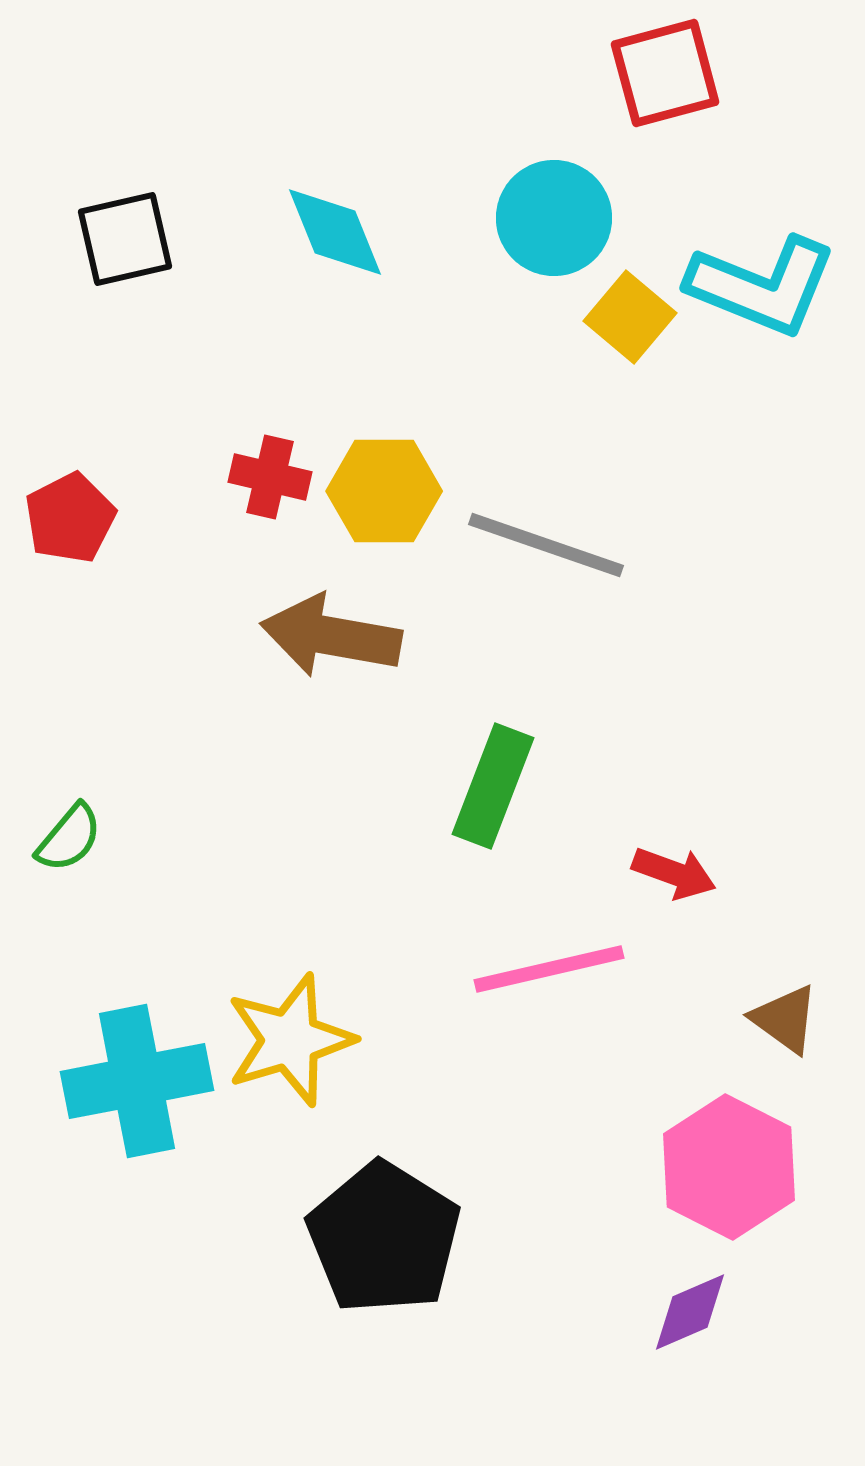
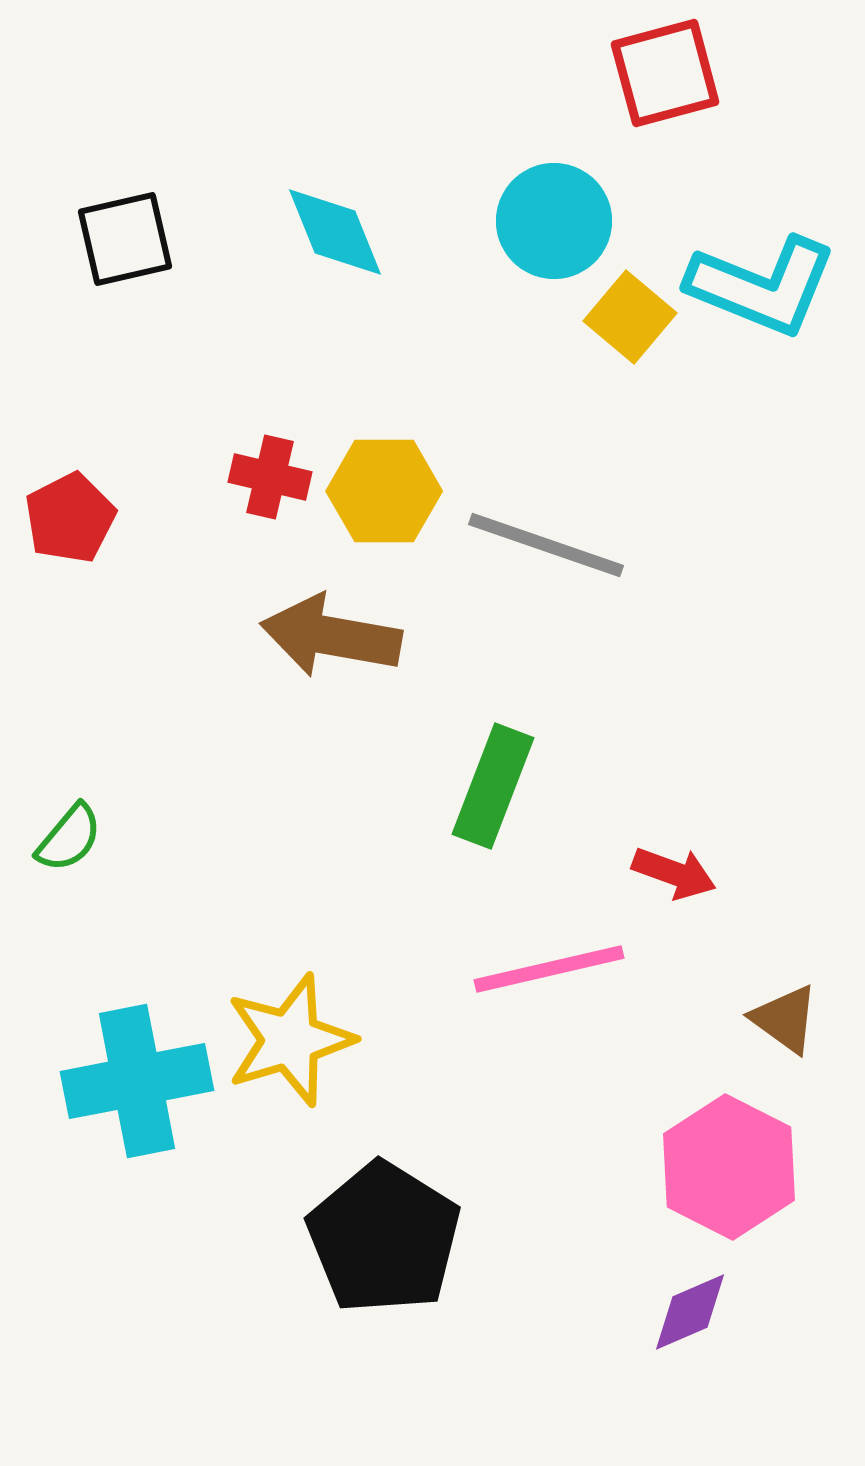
cyan circle: moved 3 px down
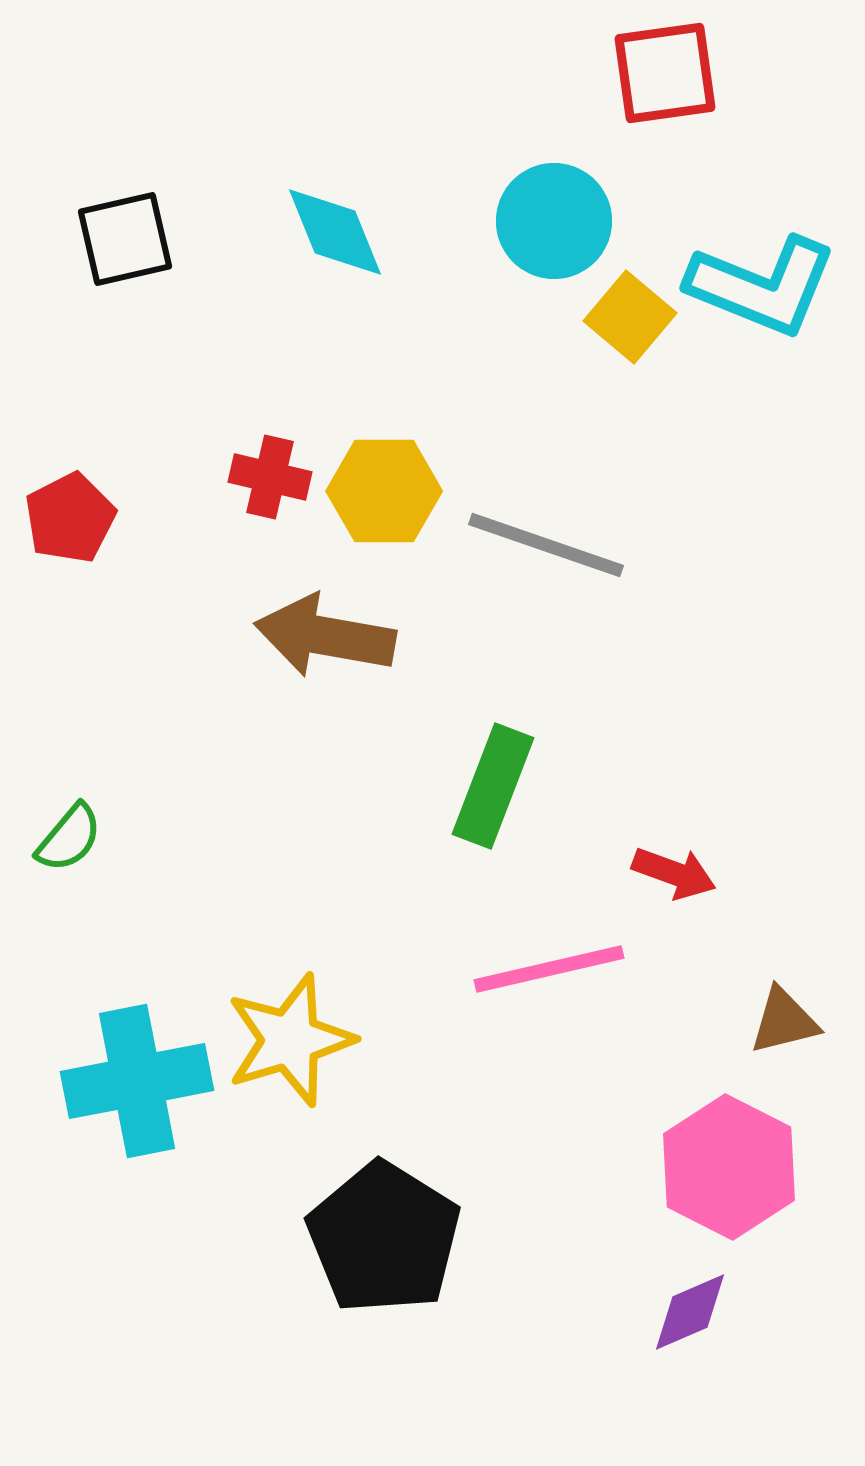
red square: rotated 7 degrees clockwise
brown arrow: moved 6 px left
brown triangle: moved 1 px left, 2 px down; rotated 50 degrees counterclockwise
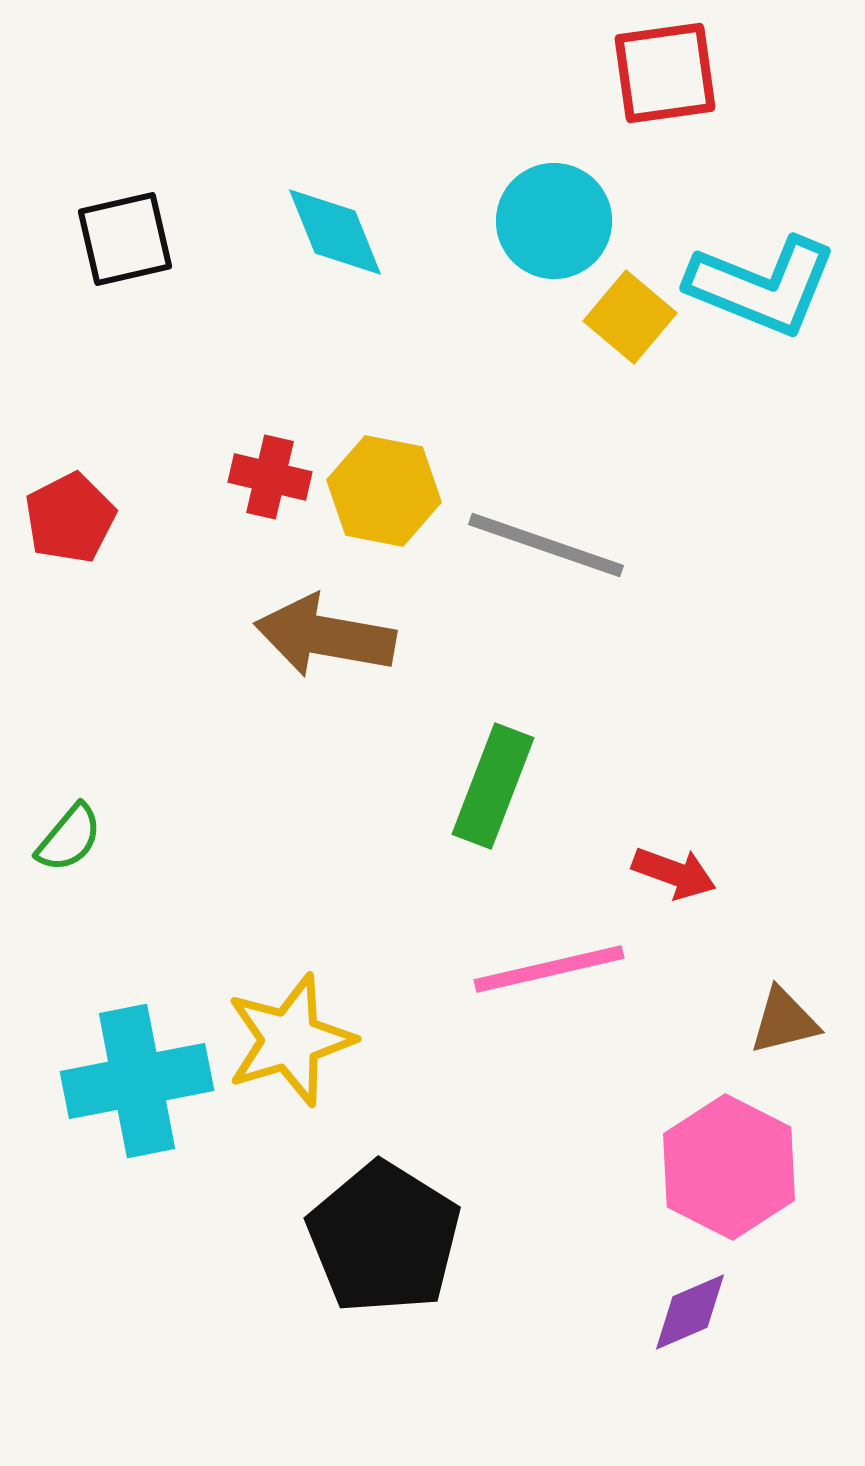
yellow hexagon: rotated 11 degrees clockwise
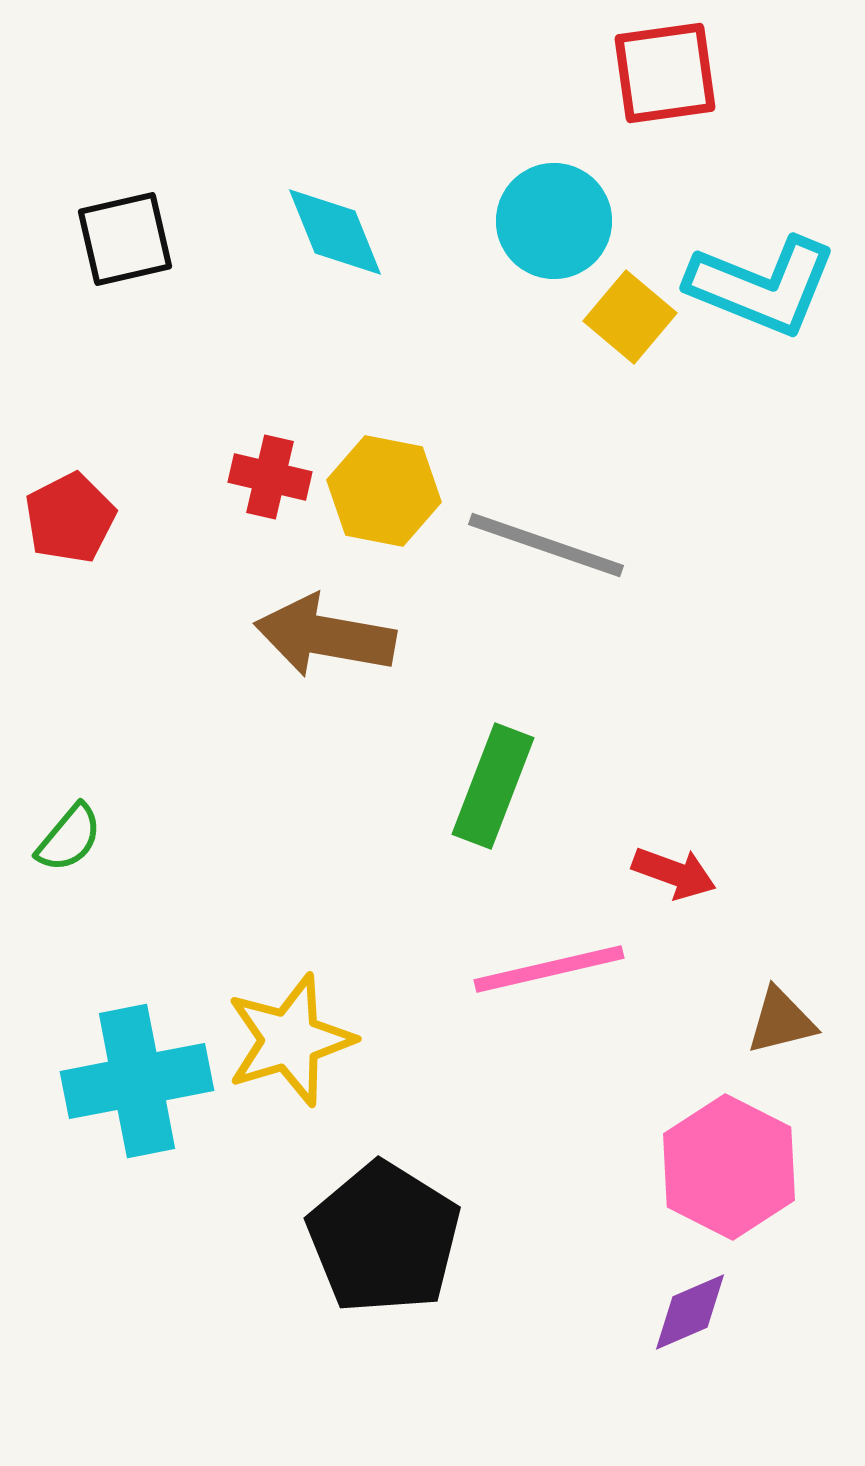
brown triangle: moved 3 px left
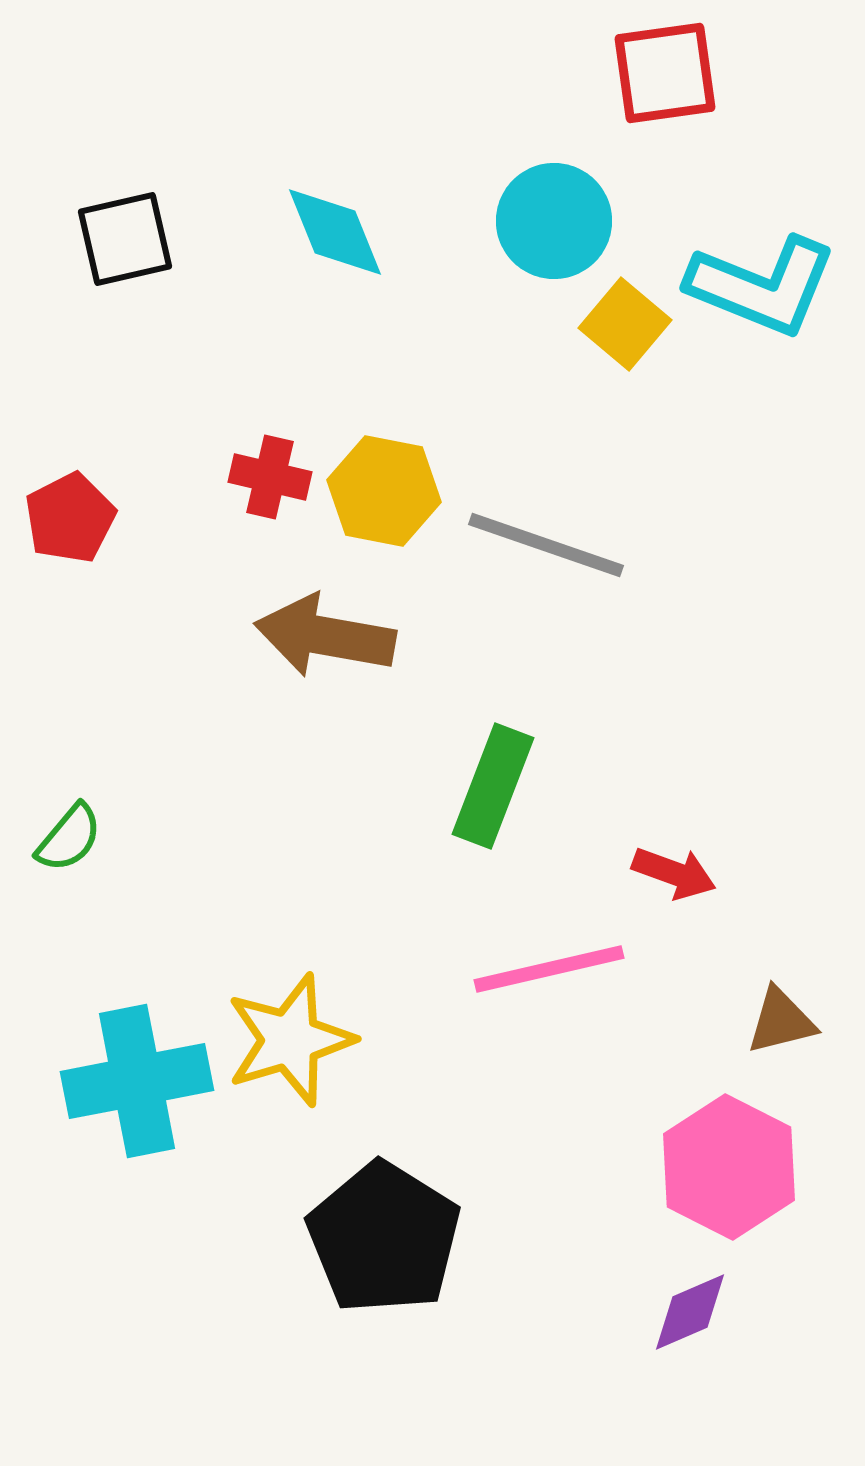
yellow square: moved 5 px left, 7 px down
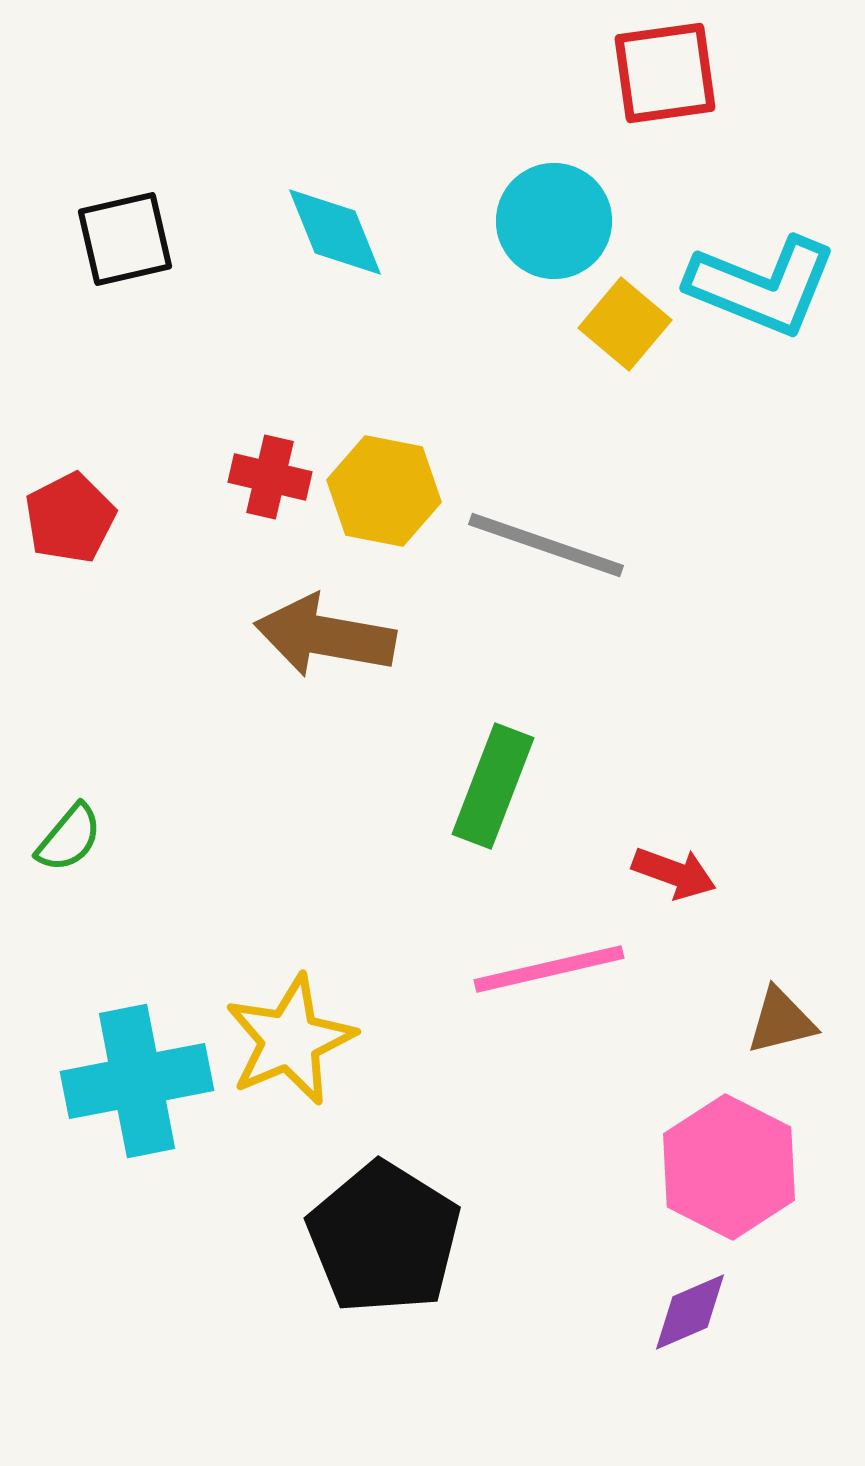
yellow star: rotated 6 degrees counterclockwise
